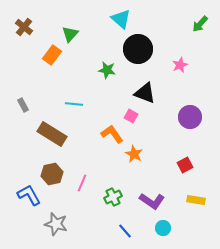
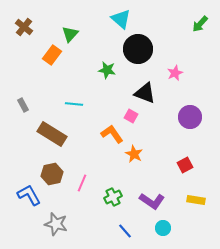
pink star: moved 5 px left, 8 px down
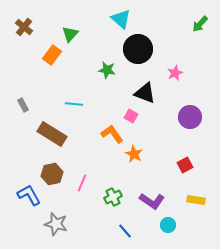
cyan circle: moved 5 px right, 3 px up
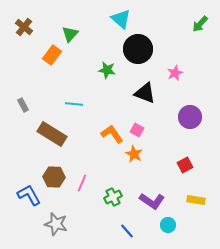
pink square: moved 6 px right, 14 px down
brown hexagon: moved 2 px right, 3 px down; rotated 15 degrees clockwise
blue line: moved 2 px right
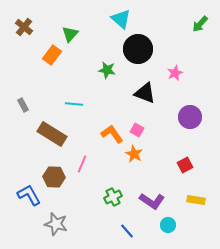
pink line: moved 19 px up
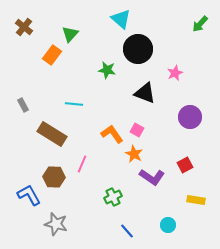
purple L-shape: moved 24 px up
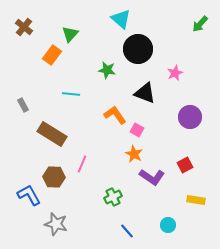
cyan line: moved 3 px left, 10 px up
orange L-shape: moved 3 px right, 19 px up
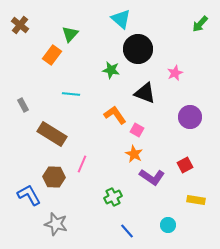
brown cross: moved 4 px left, 2 px up
green star: moved 4 px right
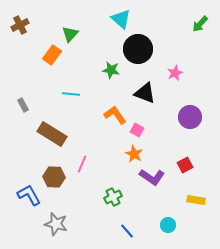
brown cross: rotated 24 degrees clockwise
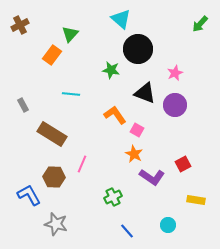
purple circle: moved 15 px left, 12 px up
red square: moved 2 px left, 1 px up
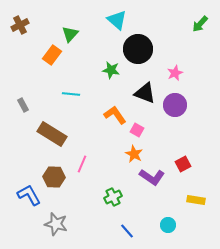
cyan triangle: moved 4 px left, 1 px down
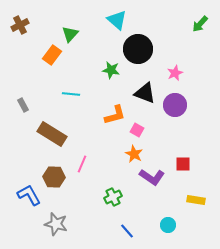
orange L-shape: rotated 110 degrees clockwise
red square: rotated 28 degrees clockwise
